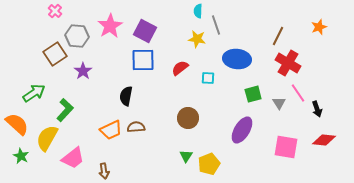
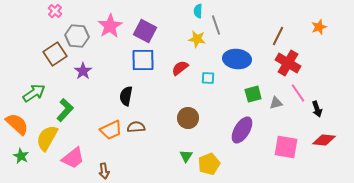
gray triangle: moved 3 px left; rotated 48 degrees clockwise
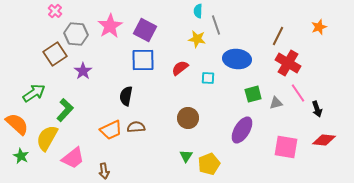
purple square: moved 1 px up
gray hexagon: moved 1 px left, 2 px up
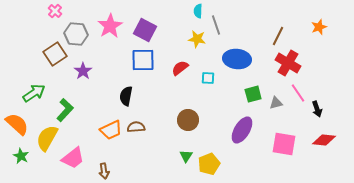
brown circle: moved 2 px down
pink square: moved 2 px left, 3 px up
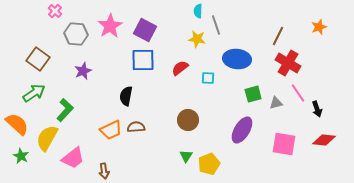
brown square: moved 17 px left, 5 px down; rotated 20 degrees counterclockwise
purple star: rotated 12 degrees clockwise
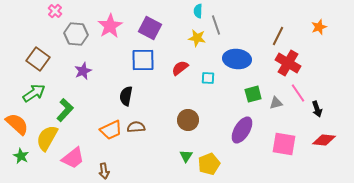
purple square: moved 5 px right, 2 px up
yellow star: moved 1 px up
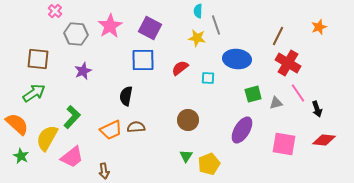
brown square: rotated 30 degrees counterclockwise
green L-shape: moved 7 px right, 7 px down
pink trapezoid: moved 1 px left, 1 px up
